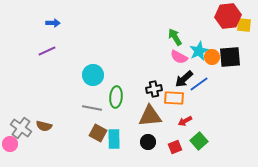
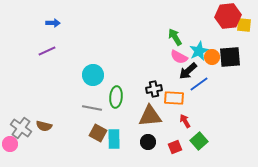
black arrow: moved 4 px right, 8 px up
red arrow: rotated 88 degrees clockwise
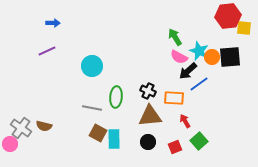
yellow square: moved 3 px down
cyan star: rotated 24 degrees counterclockwise
cyan circle: moved 1 px left, 9 px up
black cross: moved 6 px left, 2 px down; rotated 35 degrees clockwise
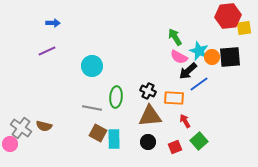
yellow square: rotated 14 degrees counterclockwise
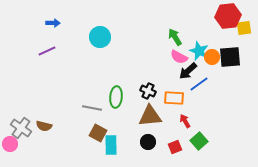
cyan circle: moved 8 px right, 29 px up
cyan rectangle: moved 3 px left, 6 px down
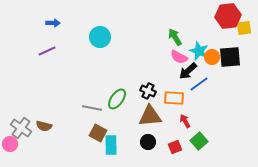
green ellipse: moved 1 px right, 2 px down; rotated 30 degrees clockwise
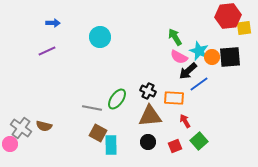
red square: moved 1 px up
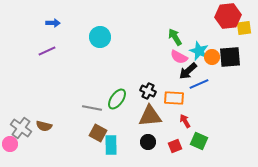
blue line: rotated 12 degrees clockwise
green square: rotated 24 degrees counterclockwise
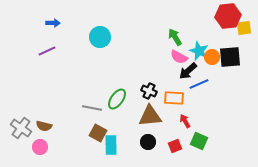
black cross: moved 1 px right
pink circle: moved 30 px right, 3 px down
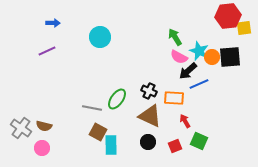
brown triangle: rotated 30 degrees clockwise
brown square: moved 1 px up
pink circle: moved 2 px right, 1 px down
